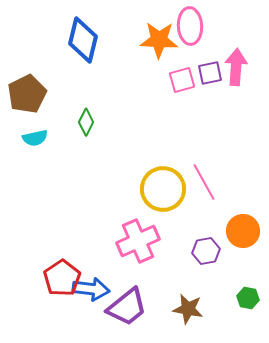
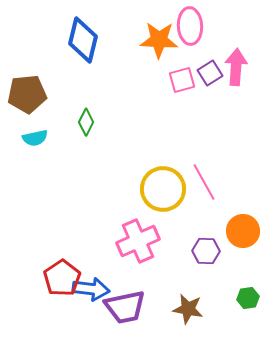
purple square: rotated 20 degrees counterclockwise
brown pentagon: rotated 21 degrees clockwise
purple hexagon: rotated 12 degrees clockwise
green hexagon: rotated 20 degrees counterclockwise
purple trapezoid: moved 2 px left; rotated 27 degrees clockwise
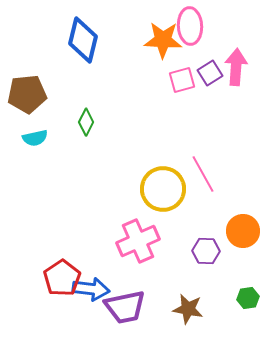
orange star: moved 4 px right
pink line: moved 1 px left, 8 px up
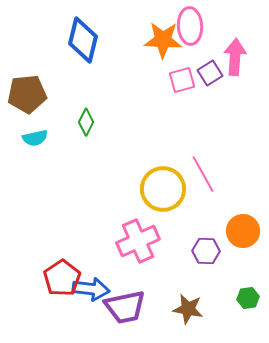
pink arrow: moved 1 px left, 10 px up
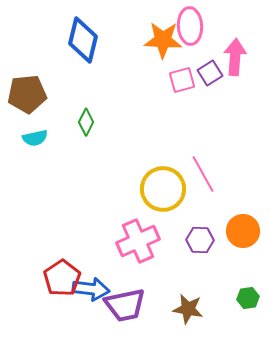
purple hexagon: moved 6 px left, 11 px up
purple trapezoid: moved 2 px up
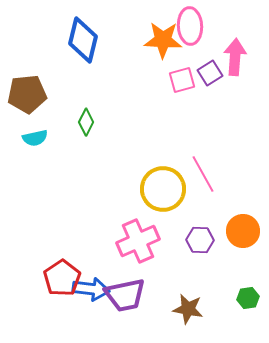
purple trapezoid: moved 10 px up
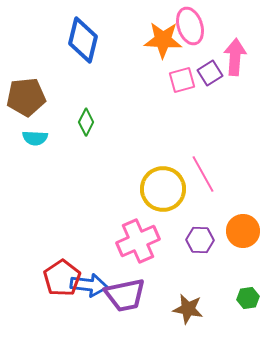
pink ellipse: rotated 15 degrees counterclockwise
brown pentagon: moved 1 px left, 3 px down
cyan semicircle: rotated 15 degrees clockwise
blue arrow: moved 2 px left, 4 px up
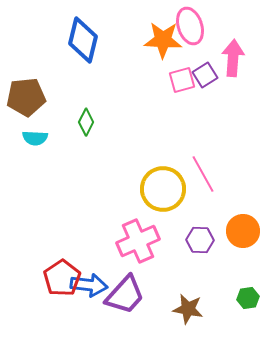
pink arrow: moved 2 px left, 1 px down
purple square: moved 5 px left, 2 px down
purple trapezoid: rotated 36 degrees counterclockwise
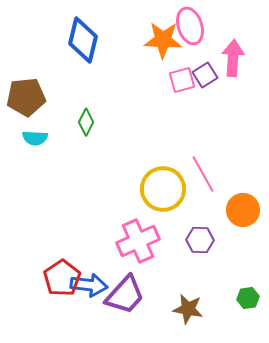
orange circle: moved 21 px up
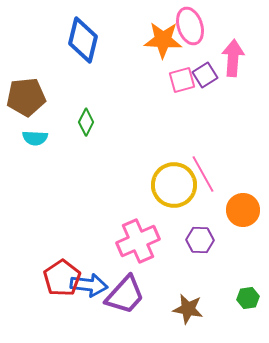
yellow circle: moved 11 px right, 4 px up
